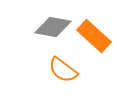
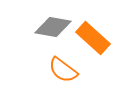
orange rectangle: moved 1 px left, 2 px down
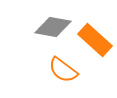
orange rectangle: moved 2 px right, 2 px down
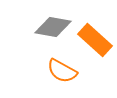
orange semicircle: moved 1 px left, 1 px down; rotated 8 degrees counterclockwise
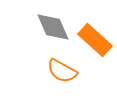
gray diamond: rotated 57 degrees clockwise
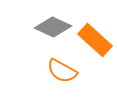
gray diamond: rotated 42 degrees counterclockwise
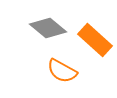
gray diamond: moved 5 px left, 1 px down; rotated 15 degrees clockwise
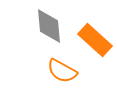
gray diamond: moved 1 px right, 2 px up; rotated 45 degrees clockwise
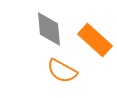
gray diamond: moved 3 px down
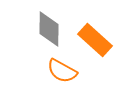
gray diamond: rotated 6 degrees clockwise
